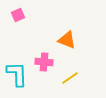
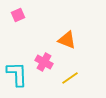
pink cross: rotated 24 degrees clockwise
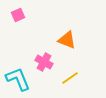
cyan L-shape: moved 1 px right, 5 px down; rotated 20 degrees counterclockwise
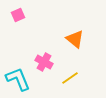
orange triangle: moved 8 px right, 1 px up; rotated 18 degrees clockwise
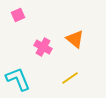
pink cross: moved 1 px left, 15 px up
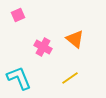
cyan L-shape: moved 1 px right, 1 px up
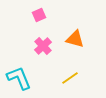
pink square: moved 21 px right
orange triangle: rotated 24 degrees counterclockwise
pink cross: moved 1 px up; rotated 18 degrees clockwise
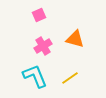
pink cross: rotated 12 degrees clockwise
cyan L-shape: moved 16 px right, 2 px up
